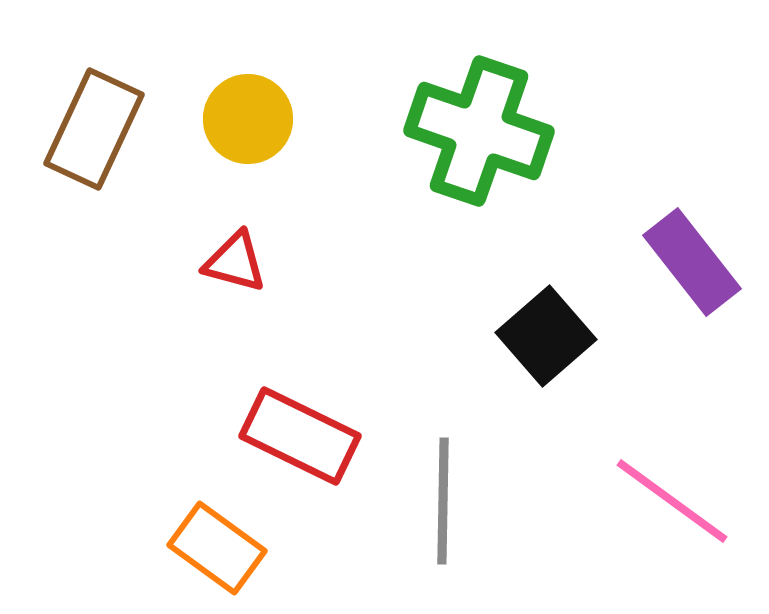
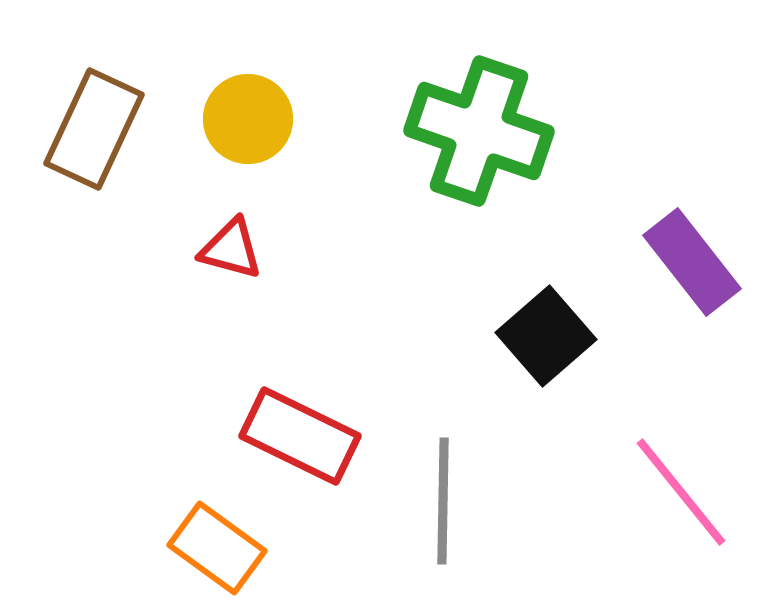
red triangle: moved 4 px left, 13 px up
pink line: moved 9 px right, 9 px up; rotated 15 degrees clockwise
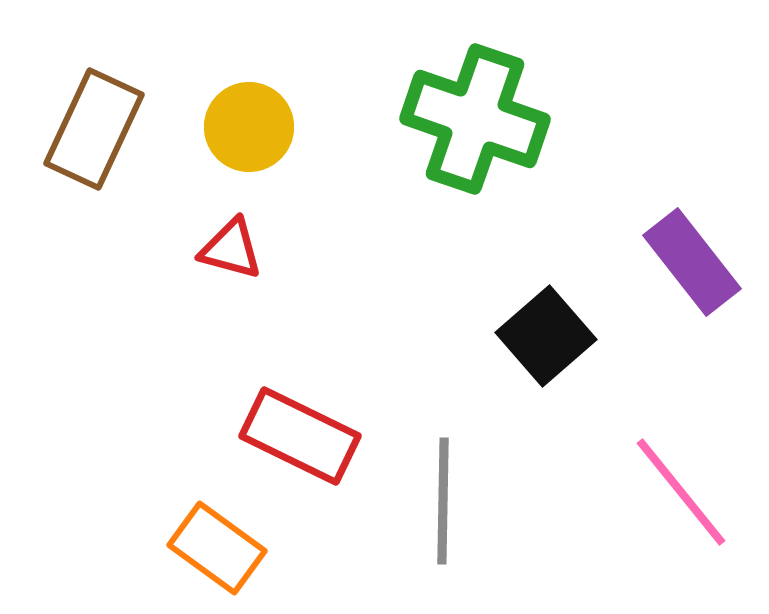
yellow circle: moved 1 px right, 8 px down
green cross: moved 4 px left, 12 px up
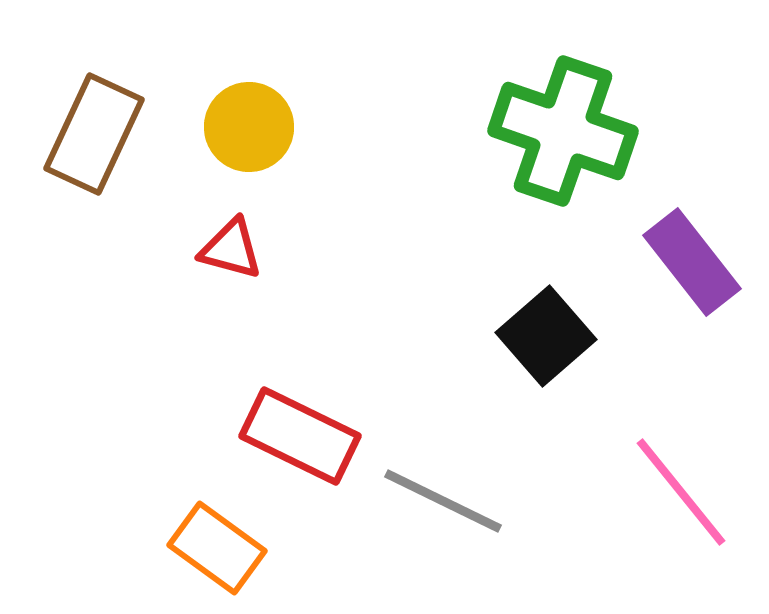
green cross: moved 88 px right, 12 px down
brown rectangle: moved 5 px down
gray line: rotated 65 degrees counterclockwise
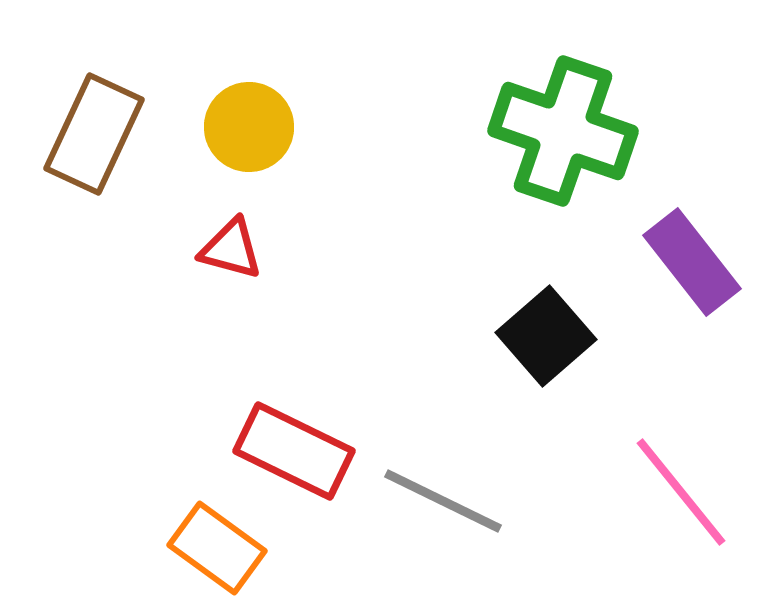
red rectangle: moved 6 px left, 15 px down
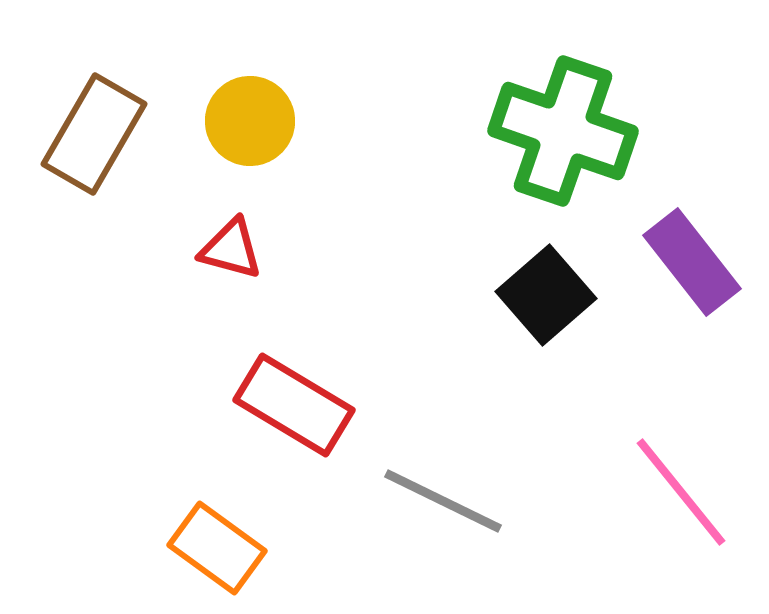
yellow circle: moved 1 px right, 6 px up
brown rectangle: rotated 5 degrees clockwise
black square: moved 41 px up
red rectangle: moved 46 px up; rotated 5 degrees clockwise
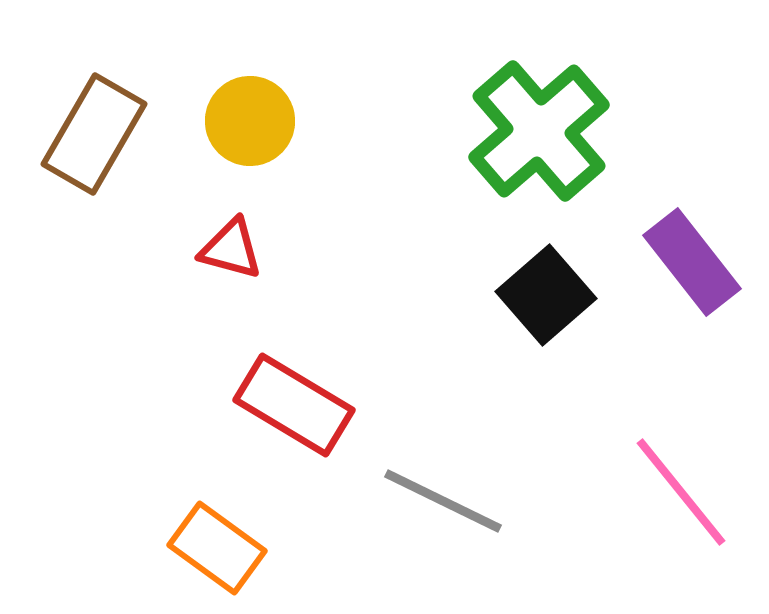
green cross: moved 24 px left; rotated 30 degrees clockwise
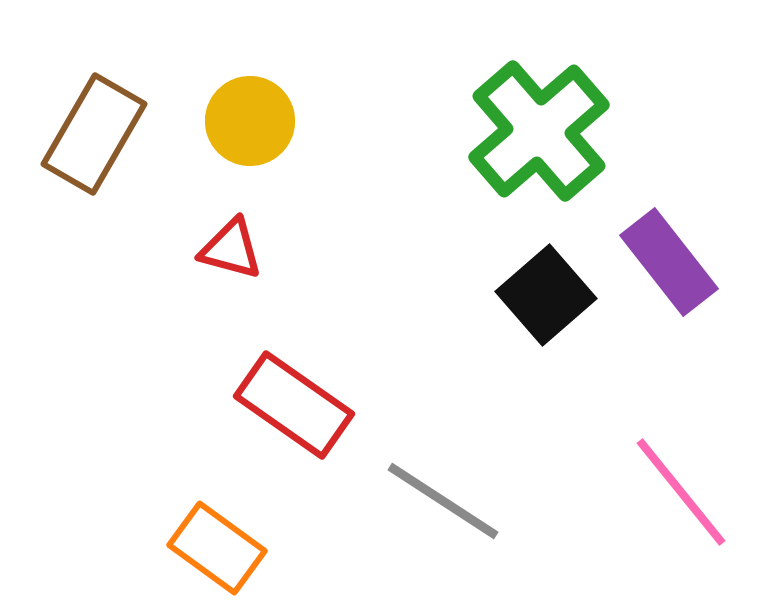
purple rectangle: moved 23 px left
red rectangle: rotated 4 degrees clockwise
gray line: rotated 7 degrees clockwise
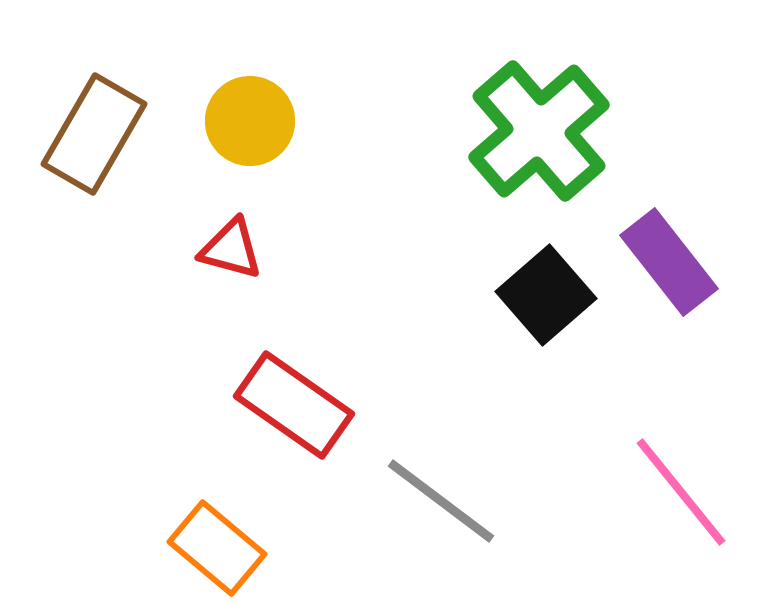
gray line: moved 2 px left; rotated 4 degrees clockwise
orange rectangle: rotated 4 degrees clockwise
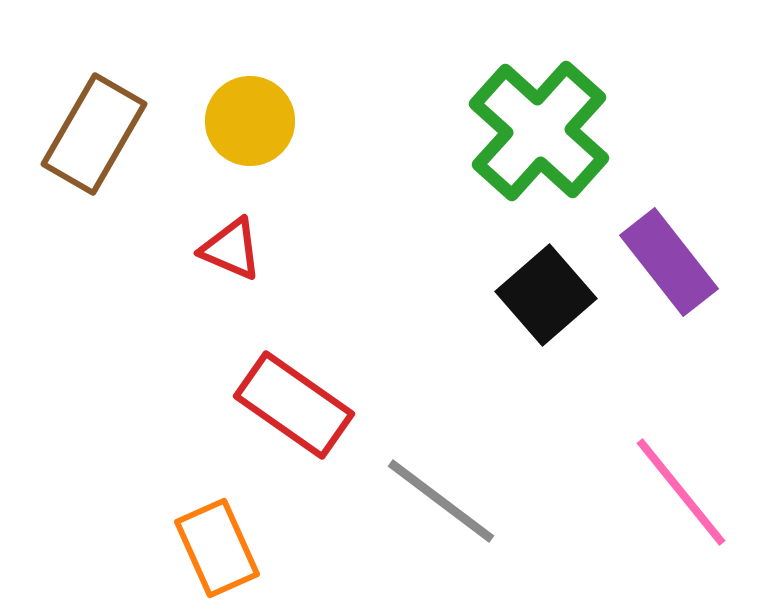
green cross: rotated 7 degrees counterclockwise
red triangle: rotated 8 degrees clockwise
orange rectangle: rotated 26 degrees clockwise
